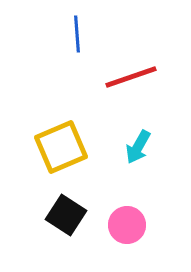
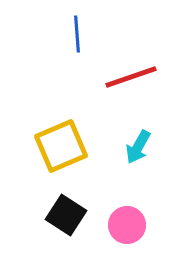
yellow square: moved 1 px up
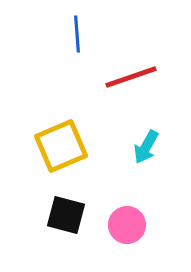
cyan arrow: moved 8 px right
black square: rotated 18 degrees counterclockwise
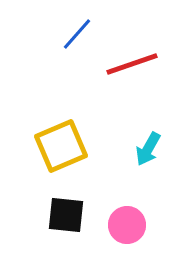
blue line: rotated 45 degrees clockwise
red line: moved 1 px right, 13 px up
cyan arrow: moved 2 px right, 2 px down
black square: rotated 9 degrees counterclockwise
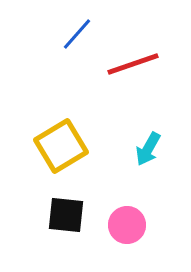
red line: moved 1 px right
yellow square: rotated 8 degrees counterclockwise
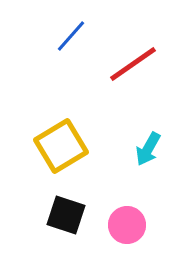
blue line: moved 6 px left, 2 px down
red line: rotated 16 degrees counterclockwise
black square: rotated 12 degrees clockwise
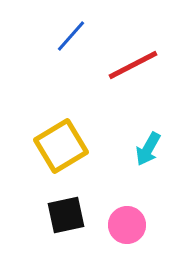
red line: moved 1 px down; rotated 8 degrees clockwise
black square: rotated 30 degrees counterclockwise
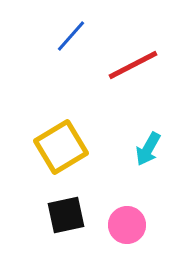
yellow square: moved 1 px down
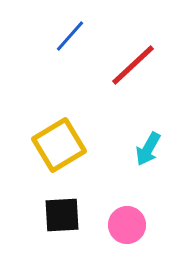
blue line: moved 1 px left
red line: rotated 16 degrees counterclockwise
yellow square: moved 2 px left, 2 px up
black square: moved 4 px left; rotated 9 degrees clockwise
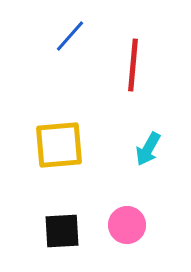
red line: rotated 42 degrees counterclockwise
yellow square: rotated 26 degrees clockwise
black square: moved 16 px down
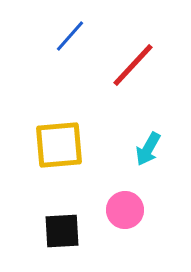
red line: rotated 38 degrees clockwise
pink circle: moved 2 px left, 15 px up
